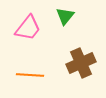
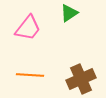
green triangle: moved 4 px right, 3 px up; rotated 18 degrees clockwise
brown cross: moved 16 px down
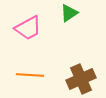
pink trapezoid: rotated 24 degrees clockwise
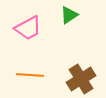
green triangle: moved 2 px down
brown cross: rotated 8 degrees counterclockwise
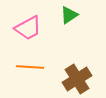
orange line: moved 8 px up
brown cross: moved 4 px left
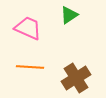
pink trapezoid: rotated 128 degrees counterclockwise
brown cross: moved 1 px left, 1 px up
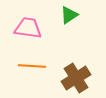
pink trapezoid: rotated 16 degrees counterclockwise
orange line: moved 2 px right, 1 px up
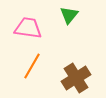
green triangle: rotated 18 degrees counterclockwise
orange line: rotated 64 degrees counterclockwise
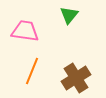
pink trapezoid: moved 3 px left, 3 px down
orange line: moved 5 px down; rotated 8 degrees counterclockwise
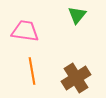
green triangle: moved 8 px right
orange line: rotated 32 degrees counterclockwise
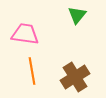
pink trapezoid: moved 3 px down
brown cross: moved 1 px left, 1 px up
